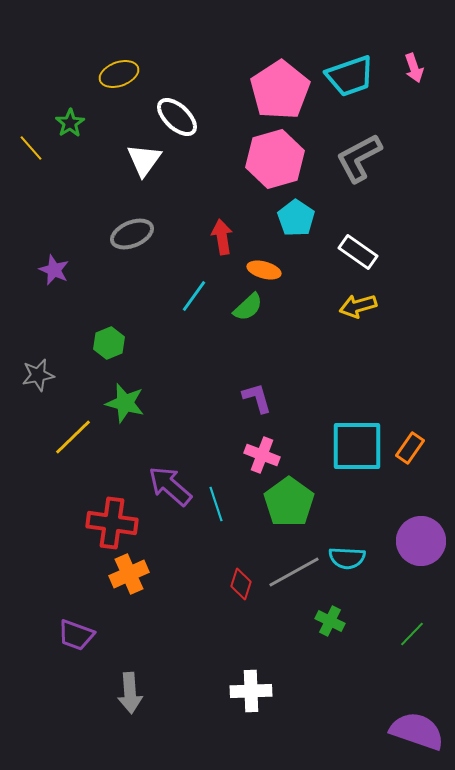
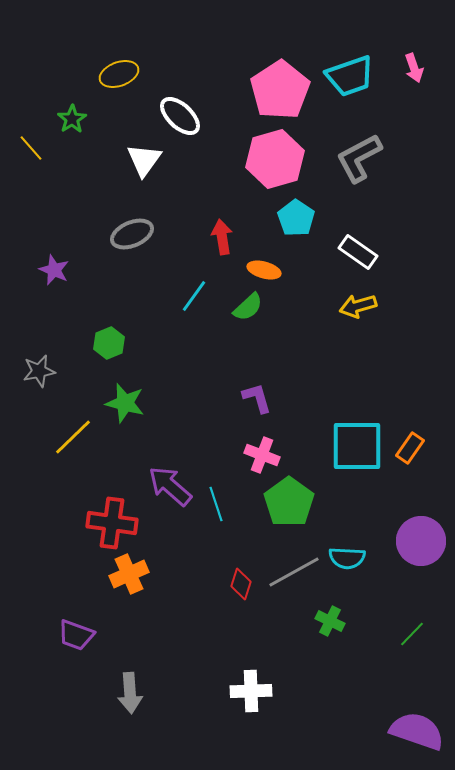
white ellipse at (177, 117): moved 3 px right, 1 px up
green star at (70, 123): moved 2 px right, 4 px up
gray star at (38, 375): moved 1 px right, 4 px up
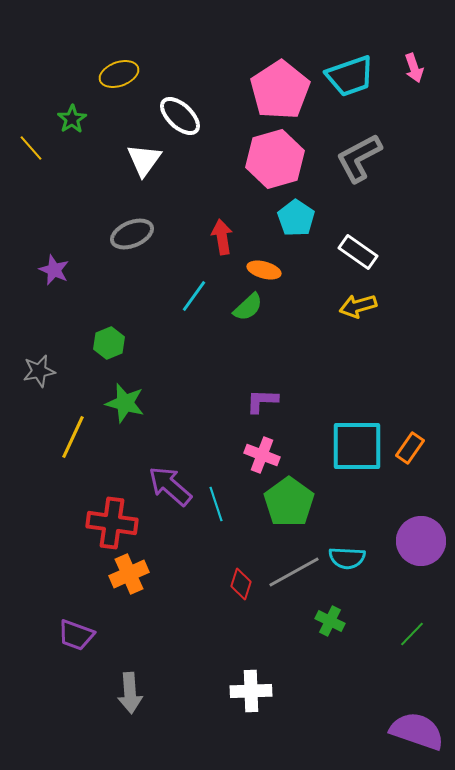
purple L-shape at (257, 398): moved 5 px right, 3 px down; rotated 72 degrees counterclockwise
yellow line at (73, 437): rotated 21 degrees counterclockwise
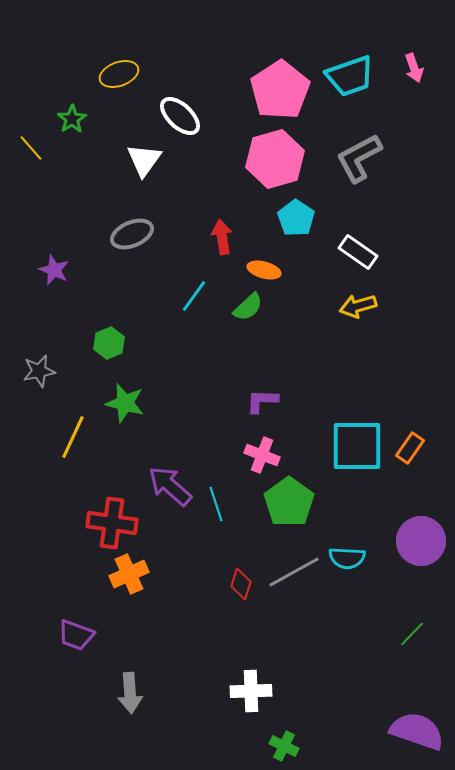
green cross at (330, 621): moved 46 px left, 125 px down
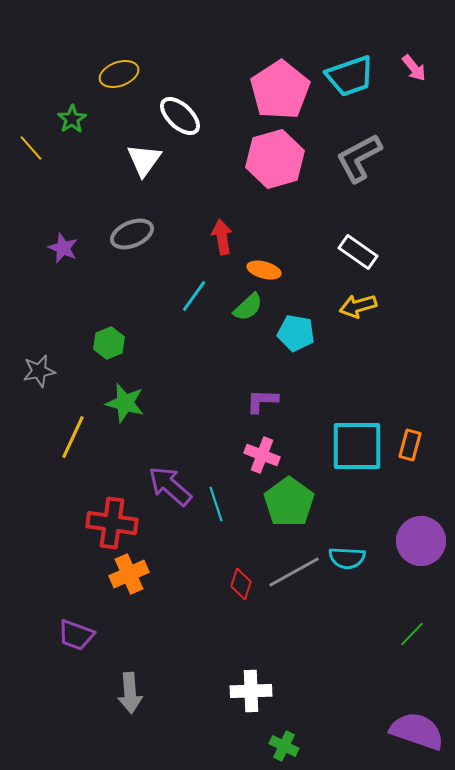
pink arrow at (414, 68): rotated 20 degrees counterclockwise
cyan pentagon at (296, 218): moved 115 px down; rotated 24 degrees counterclockwise
purple star at (54, 270): moved 9 px right, 22 px up
orange rectangle at (410, 448): moved 3 px up; rotated 20 degrees counterclockwise
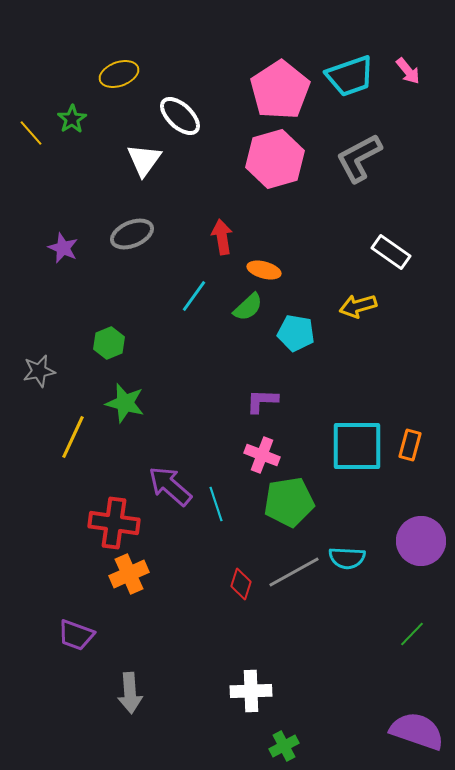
pink arrow at (414, 68): moved 6 px left, 3 px down
yellow line at (31, 148): moved 15 px up
white rectangle at (358, 252): moved 33 px right
green pentagon at (289, 502): rotated 27 degrees clockwise
red cross at (112, 523): moved 2 px right
green cross at (284, 746): rotated 36 degrees clockwise
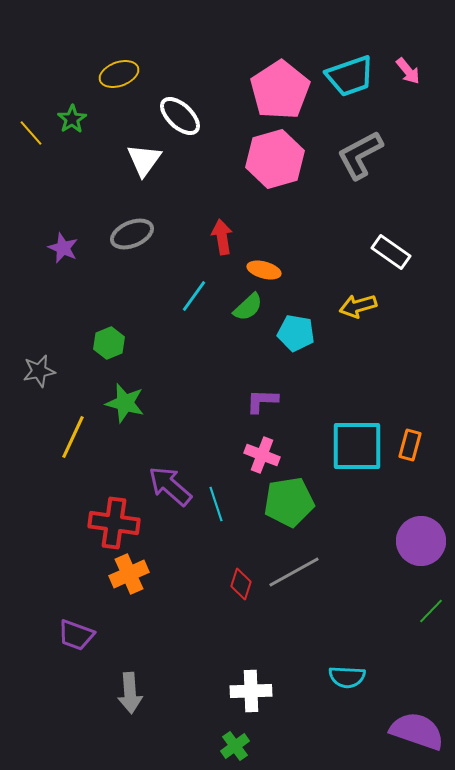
gray L-shape at (359, 158): moved 1 px right, 3 px up
cyan semicircle at (347, 558): moved 119 px down
green line at (412, 634): moved 19 px right, 23 px up
green cross at (284, 746): moved 49 px left; rotated 8 degrees counterclockwise
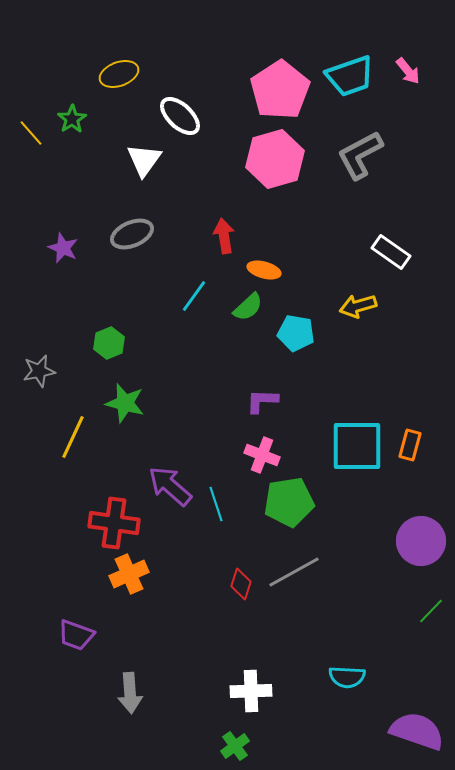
red arrow at (222, 237): moved 2 px right, 1 px up
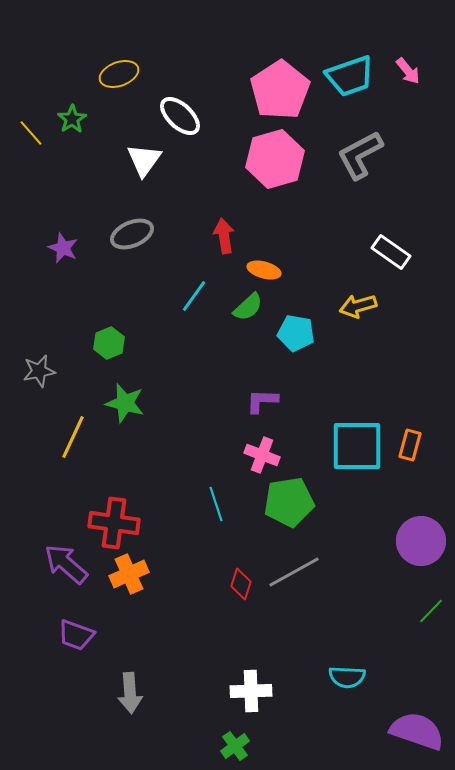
purple arrow at (170, 486): moved 104 px left, 78 px down
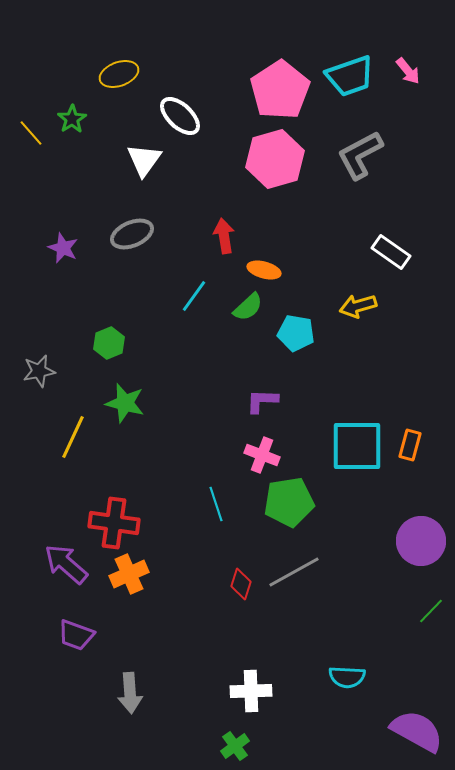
purple semicircle at (417, 731): rotated 10 degrees clockwise
